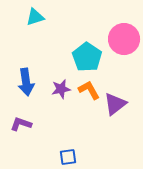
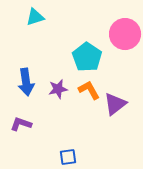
pink circle: moved 1 px right, 5 px up
purple star: moved 3 px left
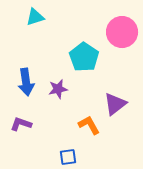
pink circle: moved 3 px left, 2 px up
cyan pentagon: moved 3 px left
orange L-shape: moved 35 px down
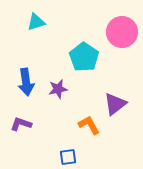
cyan triangle: moved 1 px right, 5 px down
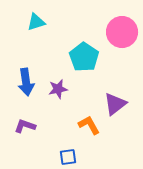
purple L-shape: moved 4 px right, 2 px down
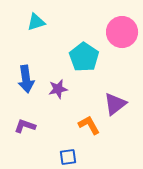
blue arrow: moved 3 px up
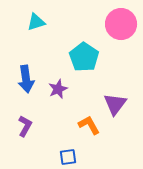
pink circle: moved 1 px left, 8 px up
purple star: rotated 12 degrees counterclockwise
purple triangle: rotated 15 degrees counterclockwise
purple L-shape: rotated 100 degrees clockwise
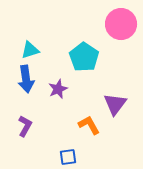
cyan triangle: moved 6 px left, 28 px down
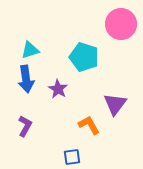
cyan pentagon: rotated 16 degrees counterclockwise
purple star: rotated 18 degrees counterclockwise
blue square: moved 4 px right
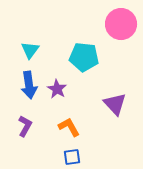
cyan triangle: rotated 36 degrees counterclockwise
cyan pentagon: rotated 12 degrees counterclockwise
blue arrow: moved 3 px right, 6 px down
purple star: moved 1 px left
purple triangle: rotated 20 degrees counterclockwise
orange L-shape: moved 20 px left, 2 px down
